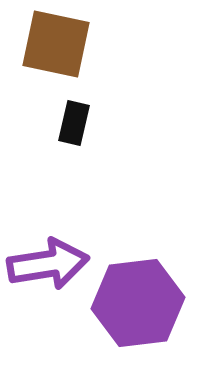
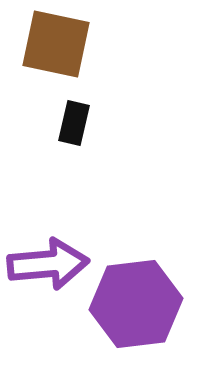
purple arrow: rotated 4 degrees clockwise
purple hexagon: moved 2 px left, 1 px down
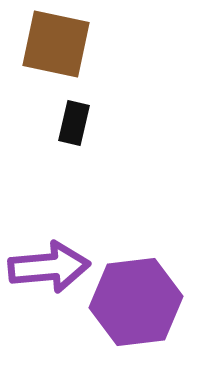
purple arrow: moved 1 px right, 3 px down
purple hexagon: moved 2 px up
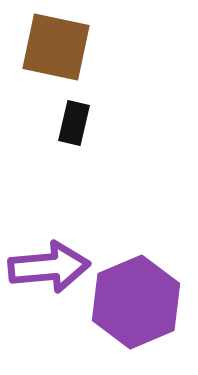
brown square: moved 3 px down
purple hexagon: rotated 16 degrees counterclockwise
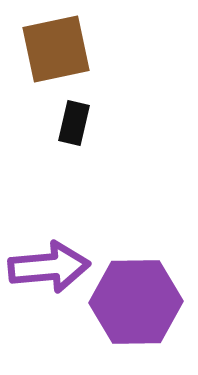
brown square: moved 2 px down; rotated 24 degrees counterclockwise
purple hexagon: rotated 22 degrees clockwise
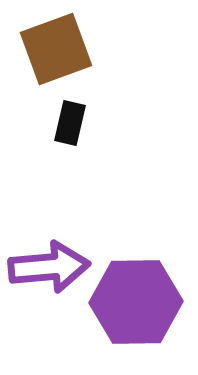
brown square: rotated 8 degrees counterclockwise
black rectangle: moved 4 px left
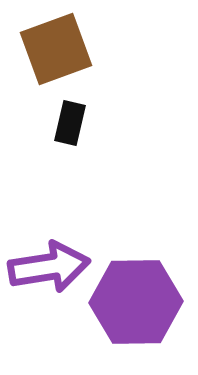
purple arrow: rotated 4 degrees counterclockwise
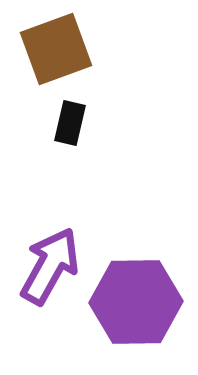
purple arrow: moved 1 px right, 1 px up; rotated 52 degrees counterclockwise
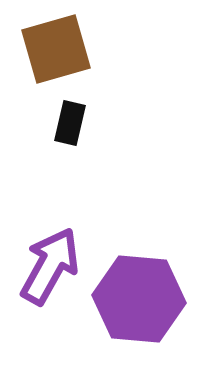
brown square: rotated 4 degrees clockwise
purple hexagon: moved 3 px right, 3 px up; rotated 6 degrees clockwise
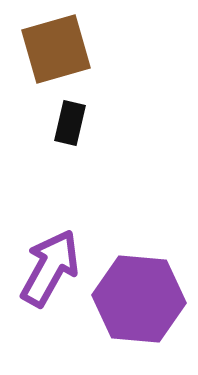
purple arrow: moved 2 px down
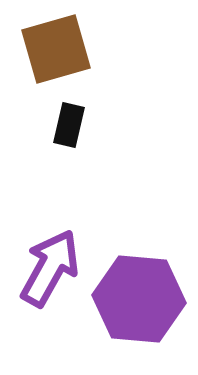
black rectangle: moved 1 px left, 2 px down
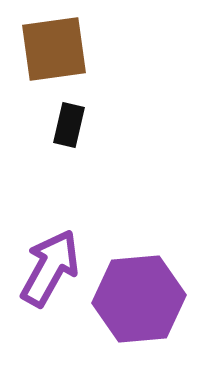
brown square: moved 2 px left; rotated 8 degrees clockwise
purple hexagon: rotated 10 degrees counterclockwise
